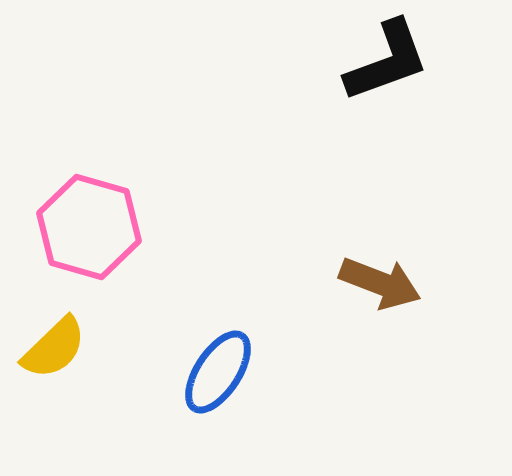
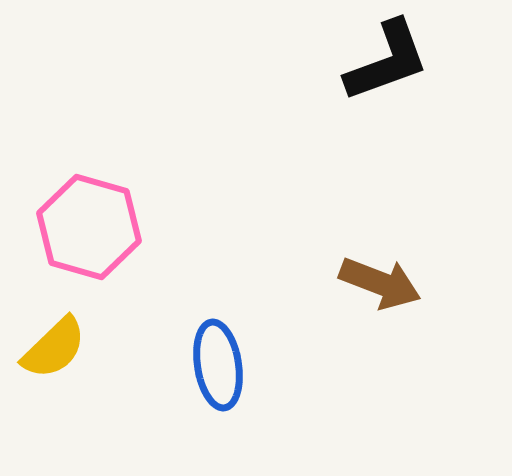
blue ellipse: moved 7 px up; rotated 42 degrees counterclockwise
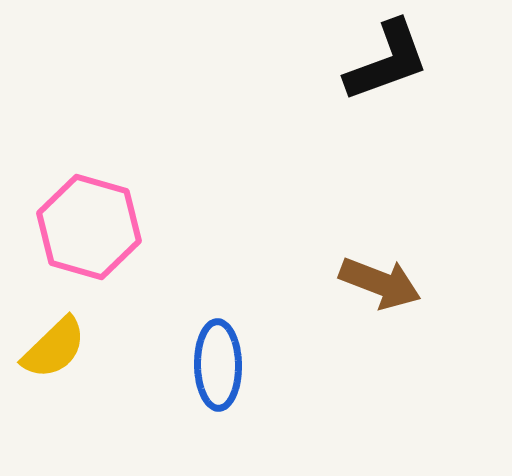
blue ellipse: rotated 8 degrees clockwise
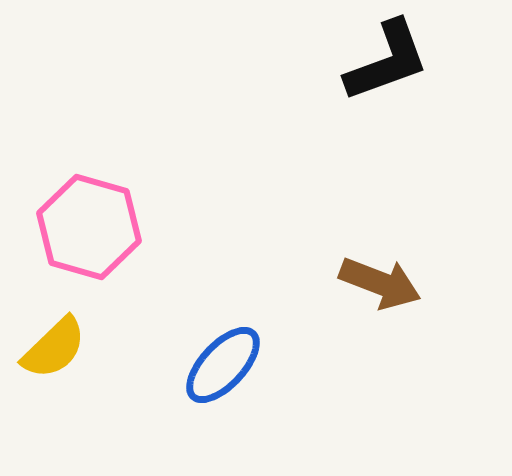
blue ellipse: moved 5 px right; rotated 44 degrees clockwise
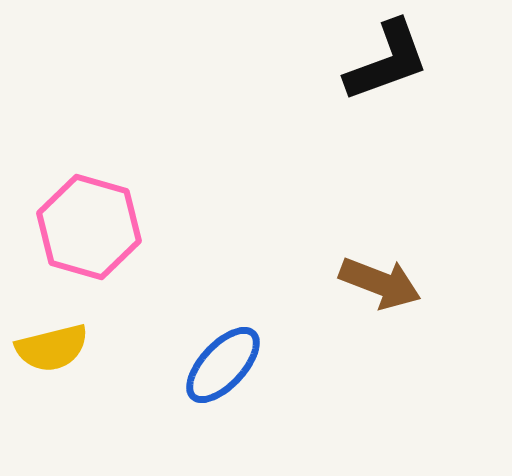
yellow semicircle: moved 2 px left; rotated 30 degrees clockwise
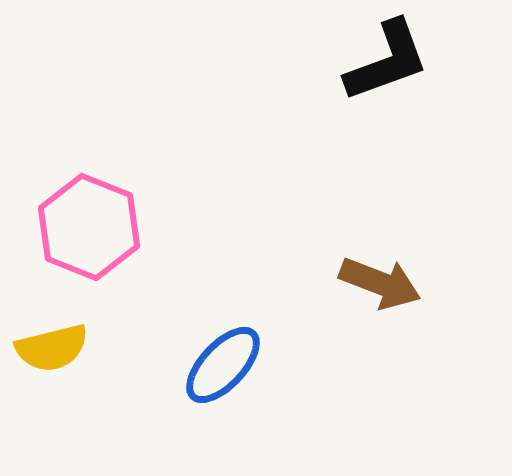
pink hexagon: rotated 6 degrees clockwise
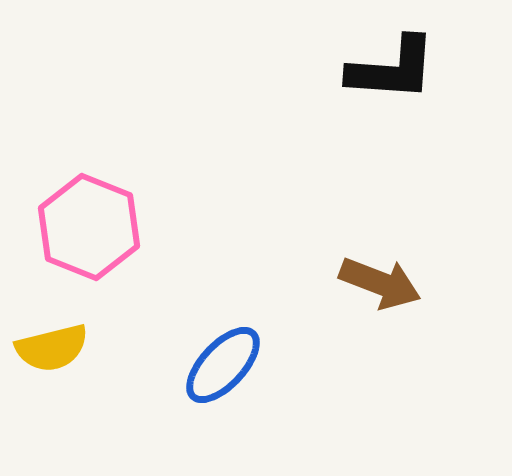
black L-shape: moved 5 px right, 8 px down; rotated 24 degrees clockwise
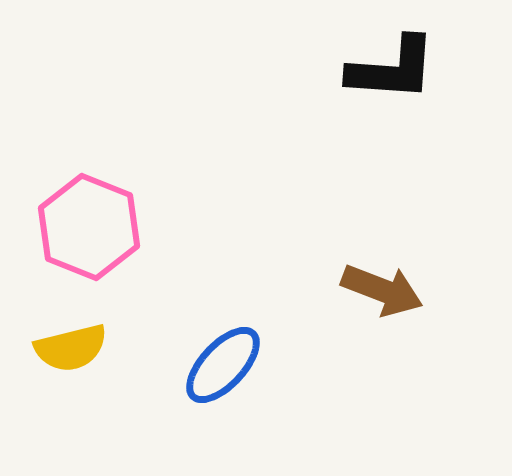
brown arrow: moved 2 px right, 7 px down
yellow semicircle: moved 19 px right
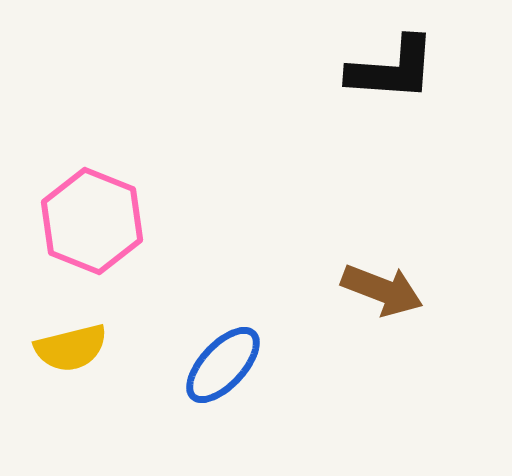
pink hexagon: moved 3 px right, 6 px up
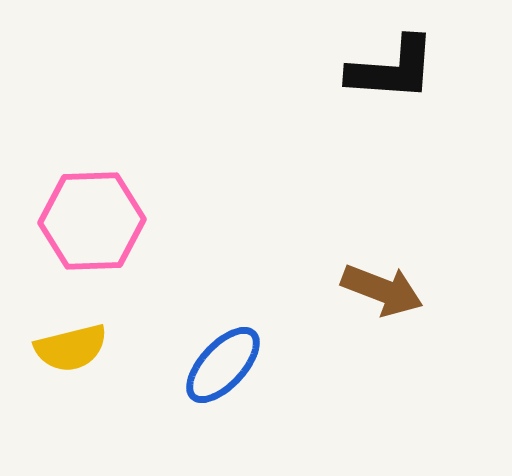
pink hexagon: rotated 24 degrees counterclockwise
